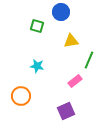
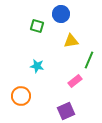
blue circle: moved 2 px down
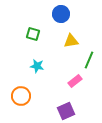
green square: moved 4 px left, 8 px down
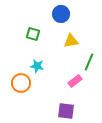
green line: moved 2 px down
orange circle: moved 13 px up
purple square: rotated 30 degrees clockwise
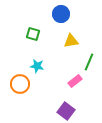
orange circle: moved 1 px left, 1 px down
purple square: rotated 30 degrees clockwise
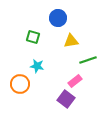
blue circle: moved 3 px left, 4 px down
green square: moved 3 px down
green line: moved 1 px left, 2 px up; rotated 48 degrees clockwise
purple square: moved 12 px up
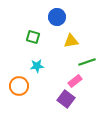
blue circle: moved 1 px left, 1 px up
green line: moved 1 px left, 2 px down
cyan star: rotated 16 degrees counterclockwise
orange circle: moved 1 px left, 2 px down
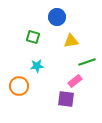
purple square: rotated 30 degrees counterclockwise
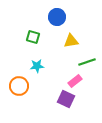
purple square: rotated 18 degrees clockwise
